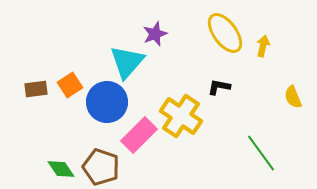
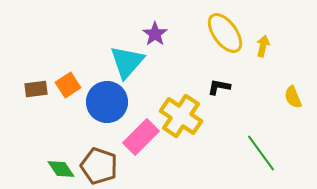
purple star: rotated 15 degrees counterclockwise
orange square: moved 2 px left
pink rectangle: moved 2 px right, 2 px down
brown pentagon: moved 2 px left, 1 px up
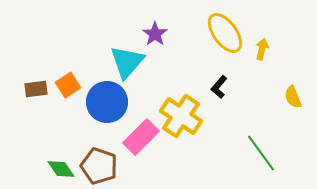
yellow arrow: moved 1 px left, 3 px down
black L-shape: rotated 60 degrees counterclockwise
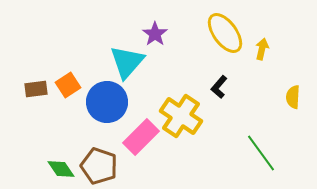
yellow semicircle: rotated 25 degrees clockwise
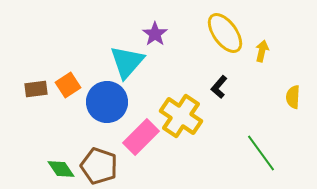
yellow arrow: moved 2 px down
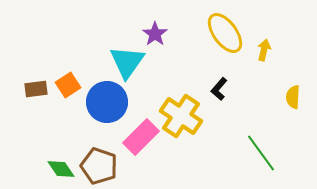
yellow arrow: moved 2 px right, 1 px up
cyan triangle: rotated 6 degrees counterclockwise
black L-shape: moved 2 px down
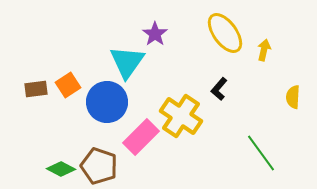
green diamond: rotated 28 degrees counterclockwise
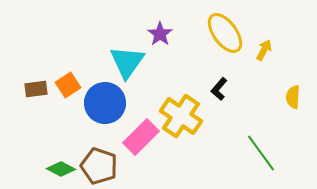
purple star: moved 5 px right
yellow arrow: rotated 15 degrees clockwise
blue circle: moved 2 px left, 1 px down
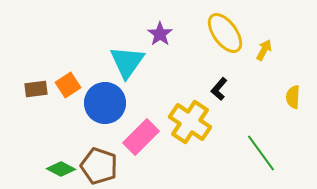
yellow cross: moved 9 px right, 6 px down
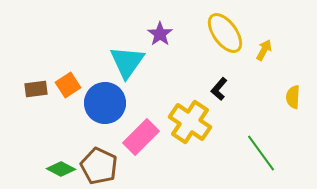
brown pentagon: rotated 6 degrees clockwise
